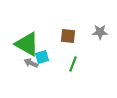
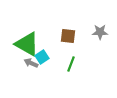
cyan square: rotated 16 degrees counterclockwise
green line: moved 2 px left
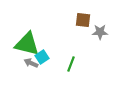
brown square: moved 15 px right, 16 px up
green triangle: rotated 16 degrees counterclockwise
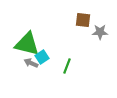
green line: moved 4 px left, 2 px down
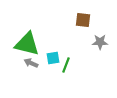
gray star: moved 10 px down
cyan square: moved 11 px right, 1 px down; rotated 24 degrees clockwise
green line: moved 1 px left, 1 px up
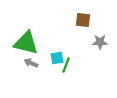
green triangle: moved 1 px left, 1 px up
cyan square: moved 4 px right
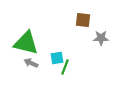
gray star: moved 1 px right, 4 px up
green line: moved 1 px left, 2 px down
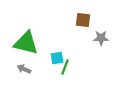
gray arrow: moved 7 px left, 6 px down
